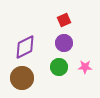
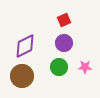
purple diamond: moved 1 px up
brown circle: moved 2 px up
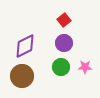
red square: rotated 16 degrees counterclockwise
green circle: moved 2 px right
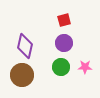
red square: rotated 24 degrees clockwise
purple diamond: rotated 50 degrees counterclockwise
brown circle: moved 1 px up
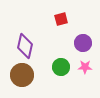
red square: moved 3 px left, 1 px up
purple circle: moved 19 px right
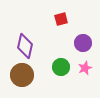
pink star: moved 1 px down; rotated 24 degrees counterclockwise
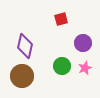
green circle: moved 1 px right, 1 px up
brown circle: moved 1 px down
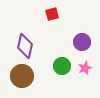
red square: moved 9 px left, 5 px up
purple circle: moved 1 px left, 1 px up
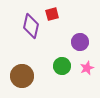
purple circle: moved 2 px left
purple diamond: moved 6 px right, 20 px up
pink star: moved 2 px right
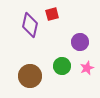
purple diamond: moved 1 px left, 1 px up
brown circle: moved 8 px right
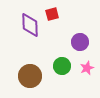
purple diamond: rotated 15 degrees counterclockwise
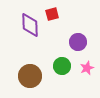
purple circle: moved 2 px left
